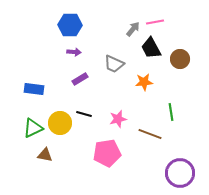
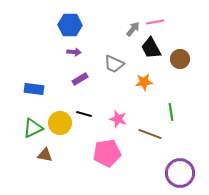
pink star: rotated 30 degrees clockwise
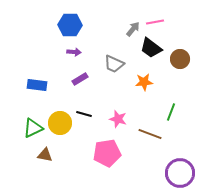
black trapezoid: rotated 25 degrees counterclockwise
blue rectangle: moved 3 px right, 4 px up
green line: rotated 30 degrees clockwise
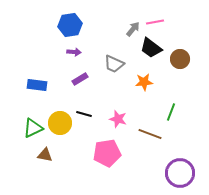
blue hexagon: rotated 10 degrees counterclockwise
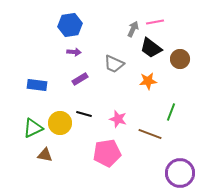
gray arrow: rotated 14 degrees counterclockwise
orange star: moved 4 px right, 1 px up
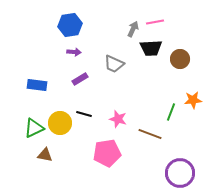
black trapezoid: rotated 40 degrees counterclockwise
orange star: moved 45 px right, 19 px down
green triangle: moved 1 px right
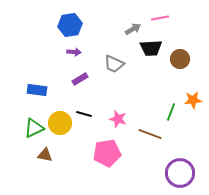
pink line: moved 5 px right, 4 px up
gray arrow: rotated 35 degrees clockwise
blue rectangle: moved 5 px down
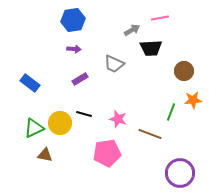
blue hexagon: moved 3 px right, 5 px up
gray arrow: moved 1 px left, 1 px down
purple arrow: moved 3 px up
brown circle: moved 4 px right, 12 px down
blue rectangle: moved 7 px left, 7 px up; rotated 30 degrees clockwise
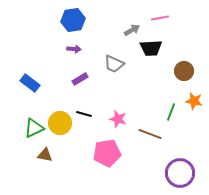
orange star: moved 1 px right, 1 px down; rotated 18 degrees clockwise
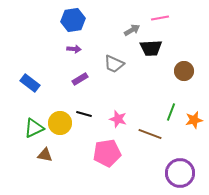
orange star: moved 19 px down; rotated 24 degrees counterclockwise
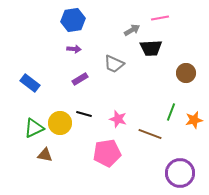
brown circle: moved 2 px right, 2 px down
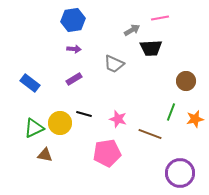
brown circle: moved 8 px down
purple rectangle: moved 6 px left
orange star: moved 1 px right, 1 px up
